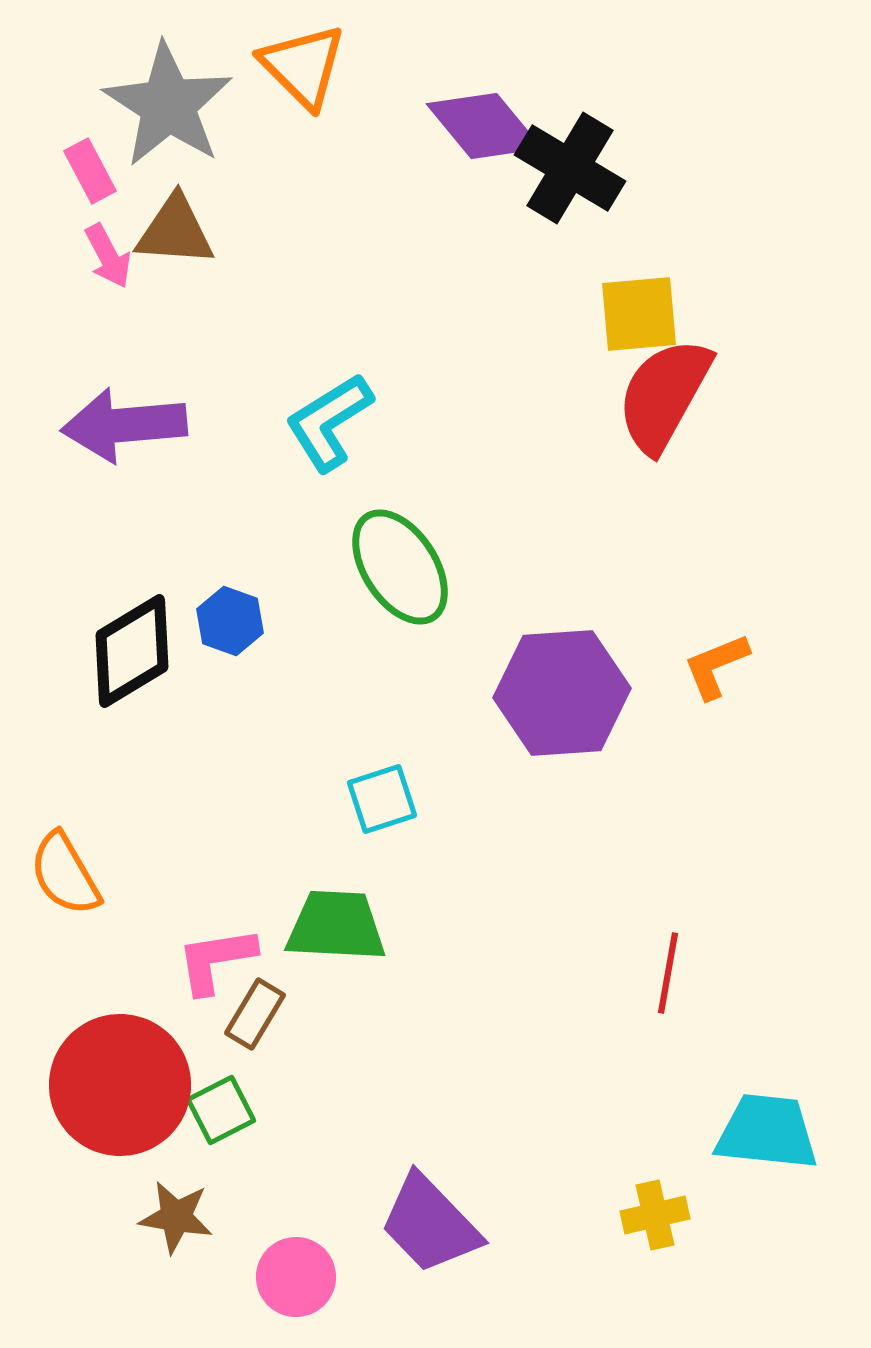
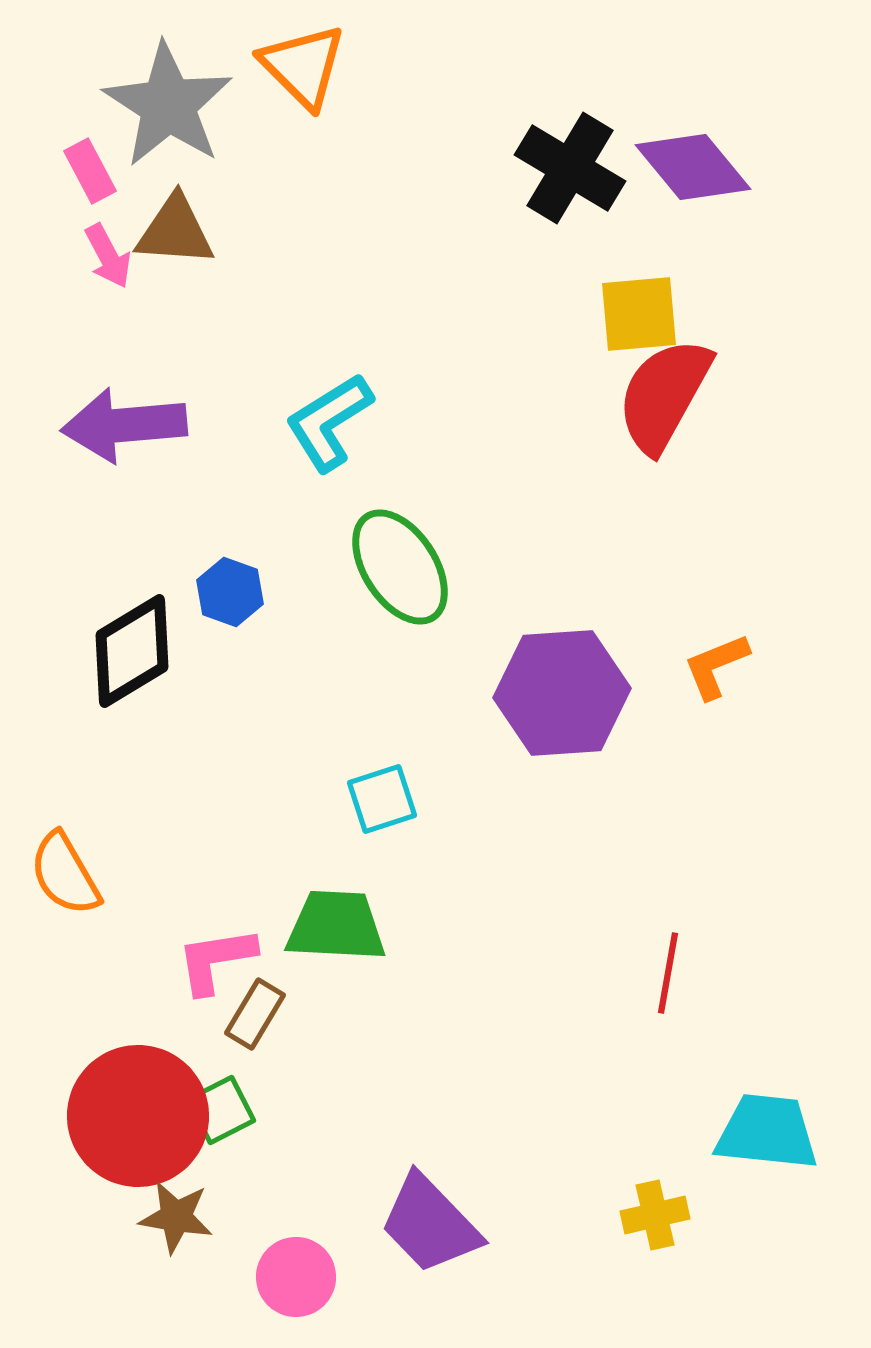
purple diamond: moved 209 px right, 41 px down
blue hexagon: moved 29 px up
red circle: moved 18 px right, 31 px down
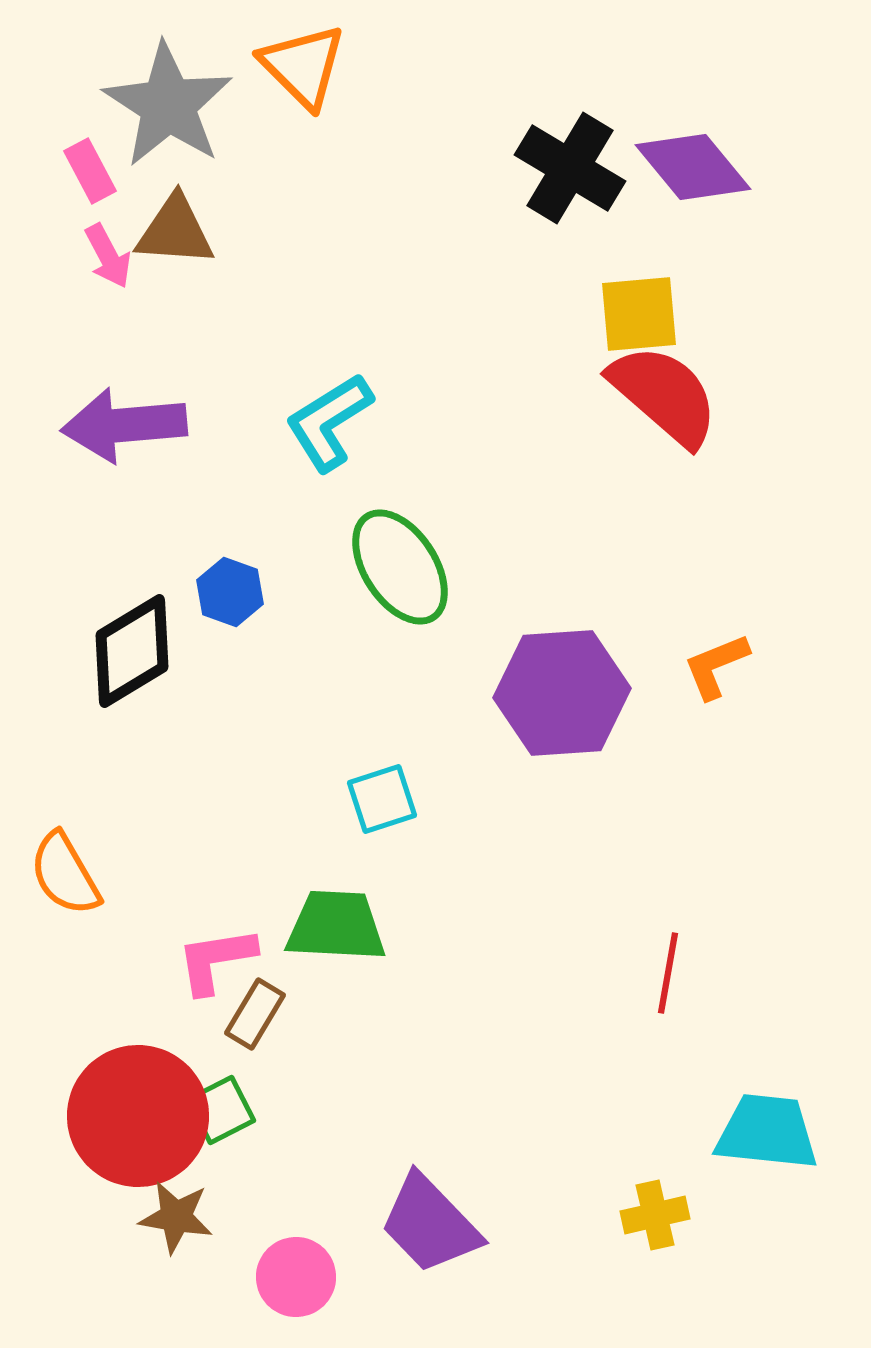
red semicircle: rotated 102 degrees clockwise
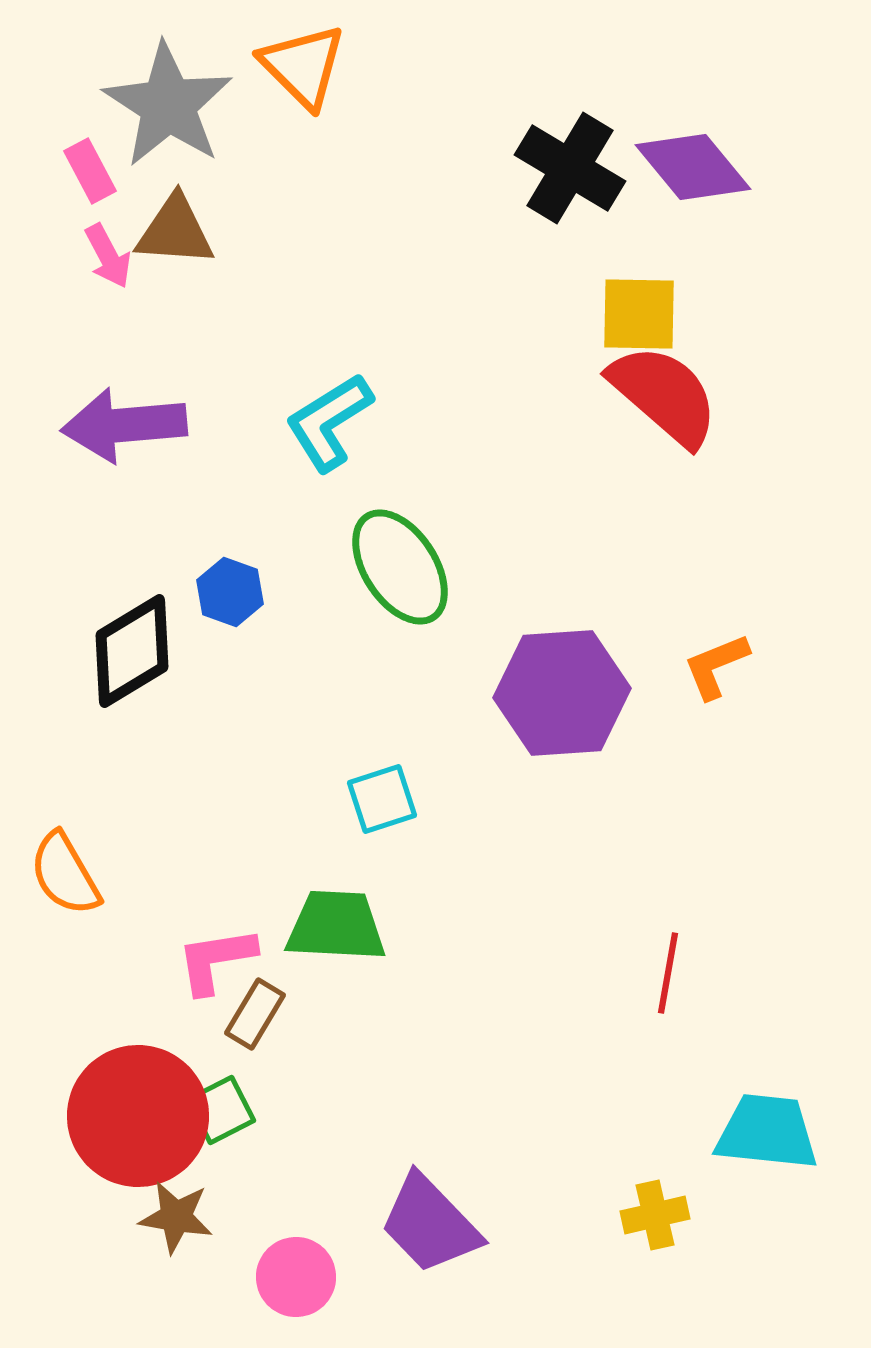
yellow square: rotated 6 degrees clockwise
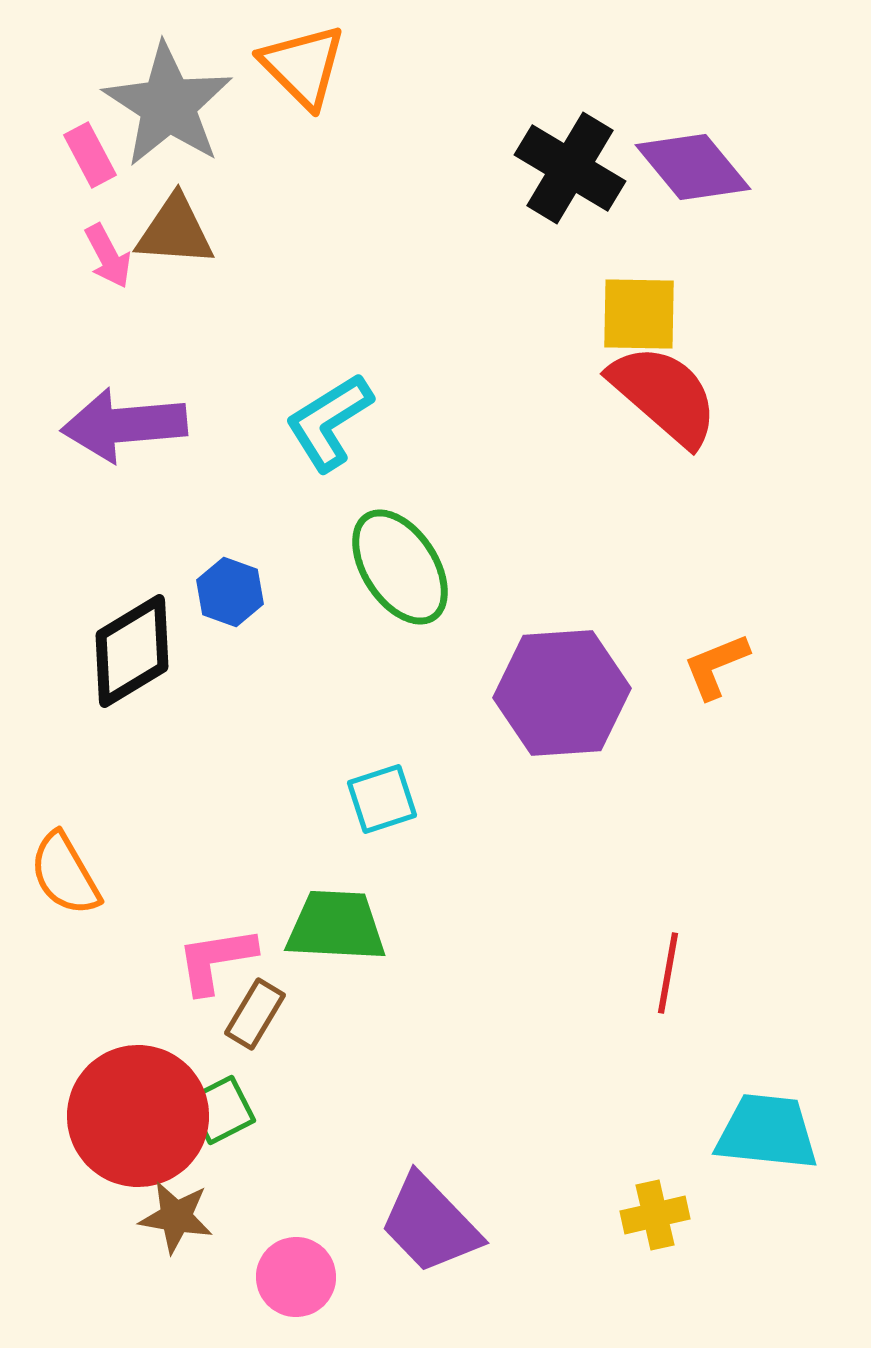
pink rectangle: moved 16 px up
